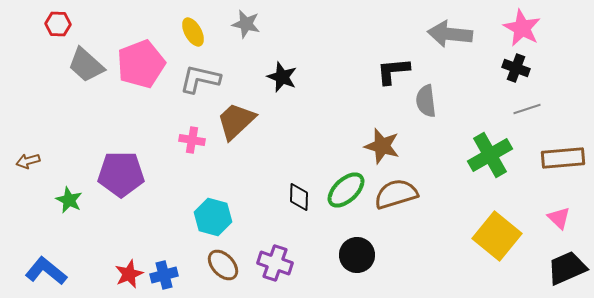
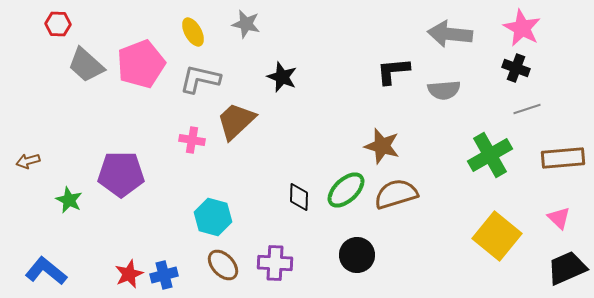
gray semicircle: moved 18 px right, 11 px up; rotated 88 degrees counterclockwise
purple cross: rotated 16 degrees counterclockwise
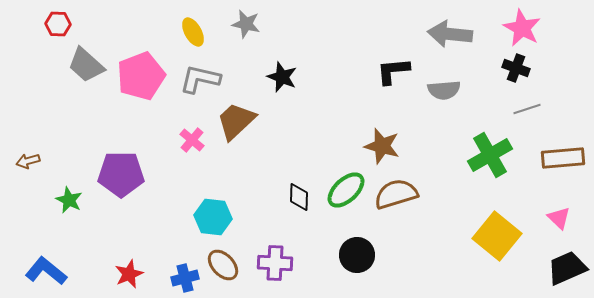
pink pentagon: moved 12 px down
pink cross: rotated 30 degrees clockwise
cyan hexagon: rotated 9 degrees counterclockwise
blue cross: moved 21 px right, 3 px down
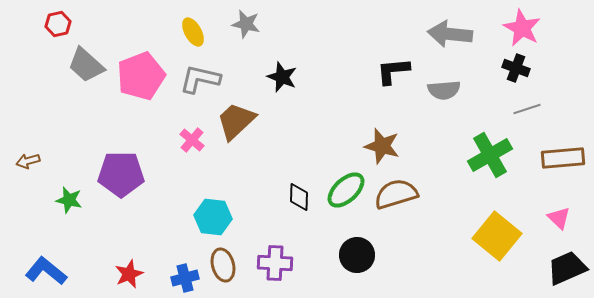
red hexagon: rotated 15 degrees counterclockwise
green star: rotated 12 degrees counterclockwise
brown ellipse: rotated 28 degrees clockwise
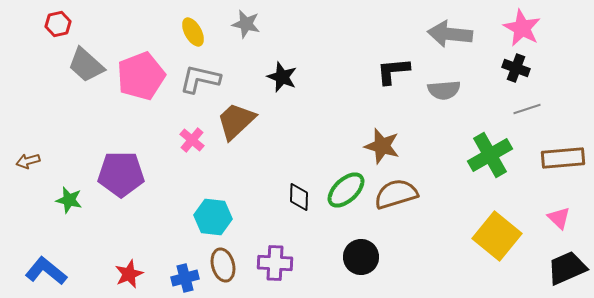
black circle: moved 4 px right, 2 px down
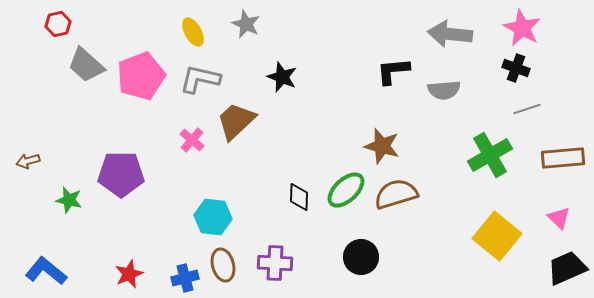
gray star: rotated 12 degrees clockwise
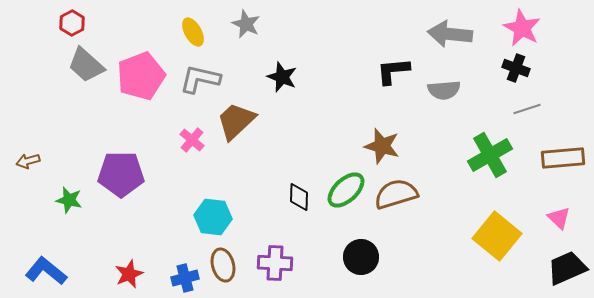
red hexagon: moved 14 px right, 1 px up; rotated 15 degrees counterclockwise
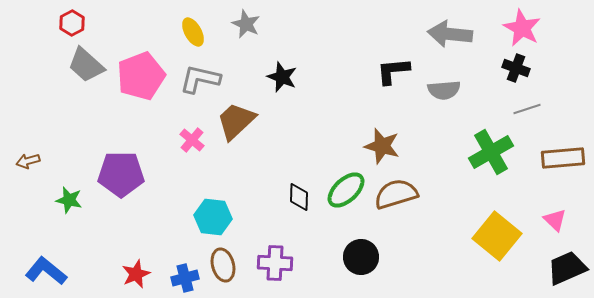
green cross: moved 1 px right, 3 px up
pink triangle: moved 4 px left, 2 px down
red star: moved 7 px right
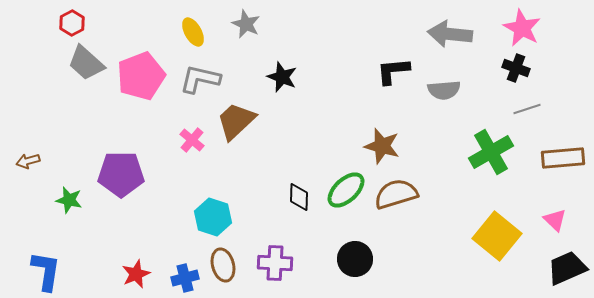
gray trapezoid: moved 2 px up
cyan hexagon: rotated 12 degrees clockwise
black circle: moved 6 px left, 2 px down
blue L-shape: rotated 60 degrees clockwise
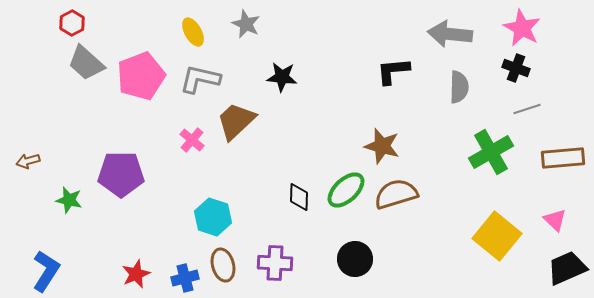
black star: rotated 16 degrees counterclockwise
gray semicircle: moved 15 px right, 3 px up; rotated 84 degrees counterclockwise
blue L-shape: rotated 24 degrees clockwise
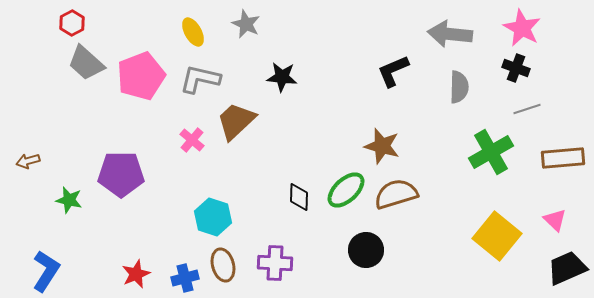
black L-shape: rotated 18 degrees counterclockwise
black circle: moved 11 px right, 9 px up
